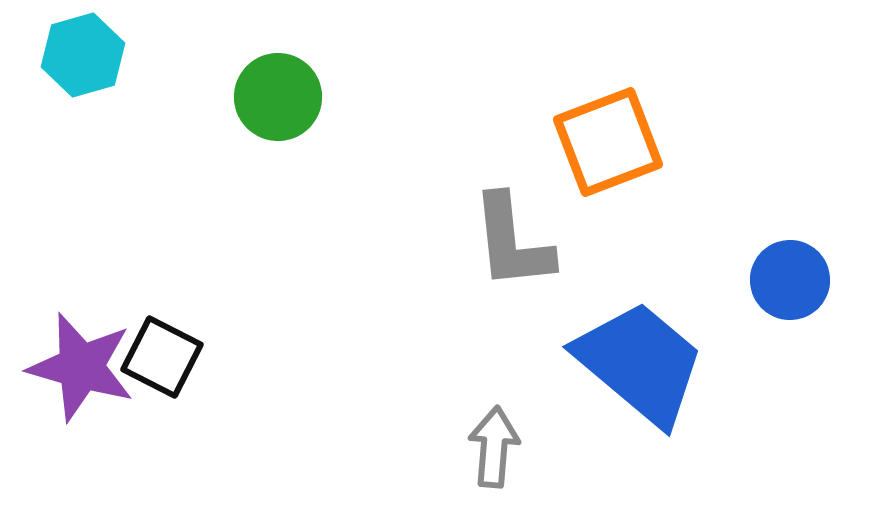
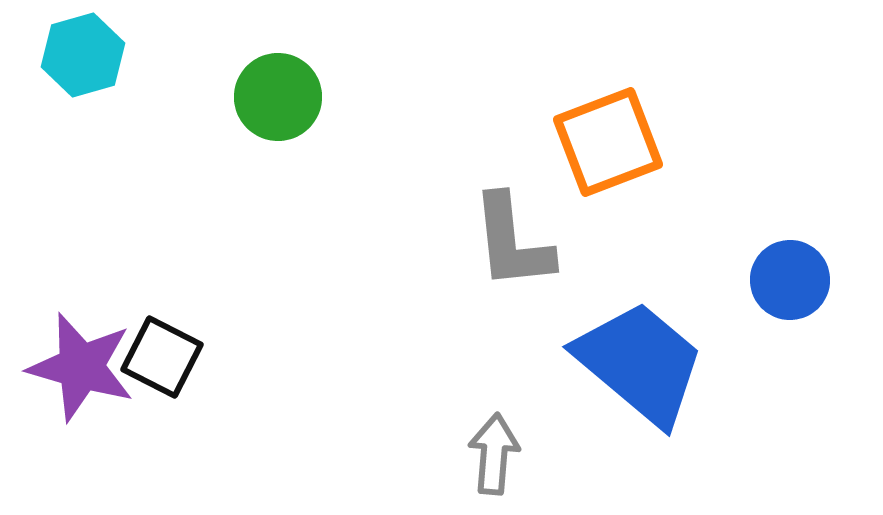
gray arrow: moved 7 px down
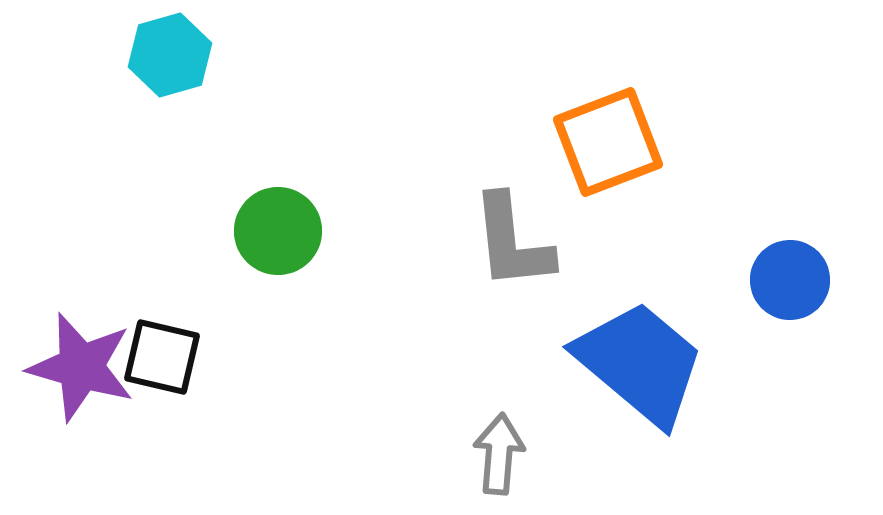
cyan hexagon: moved 87 px right
green circle: moved 134 px down
black square: rotated 14 degrees counterclockwise
gray arrow: moved 5 px right
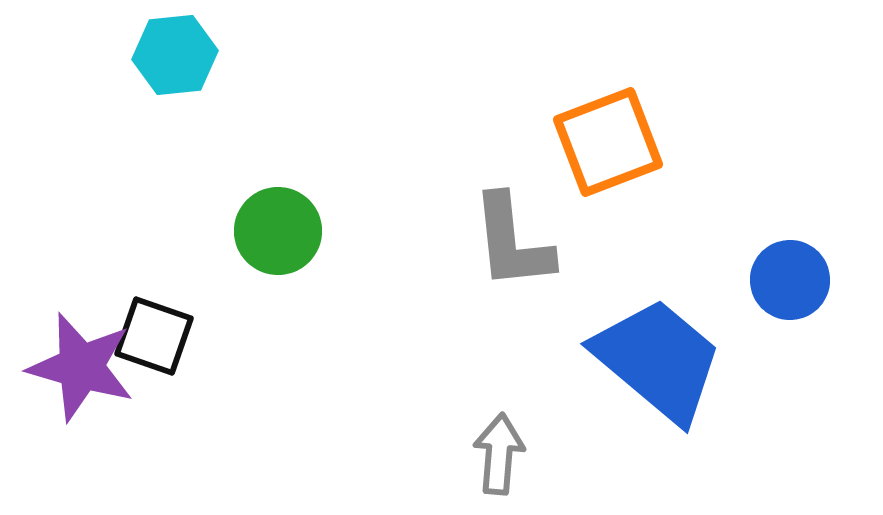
cyan hexagon: moved 5 px right; rotated 10 degrees clockwise
black square: moved 8 px left, 21 px up; rotated 6 degrees clockwise
blue trapezoid: moved 18 px right, 3 px up
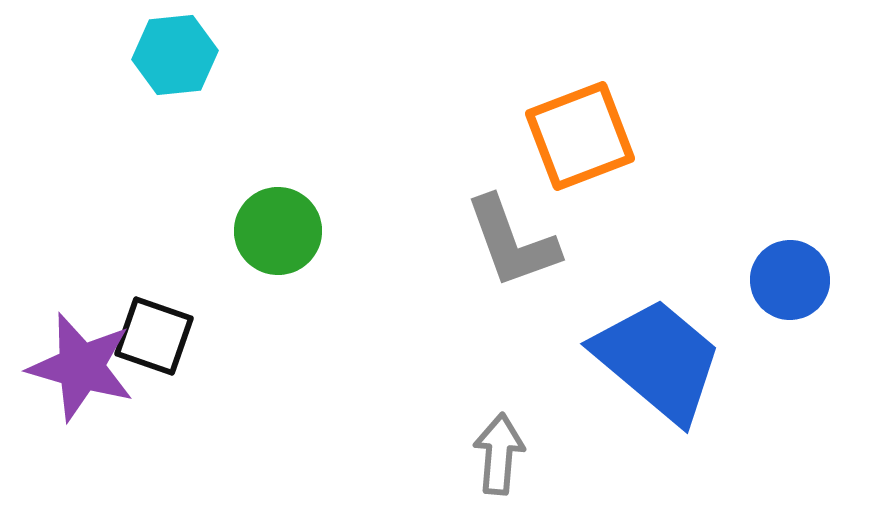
orange square: moved 28 px left, 6 px up
gray L-shape: rotated 14 degrees counterclockwise
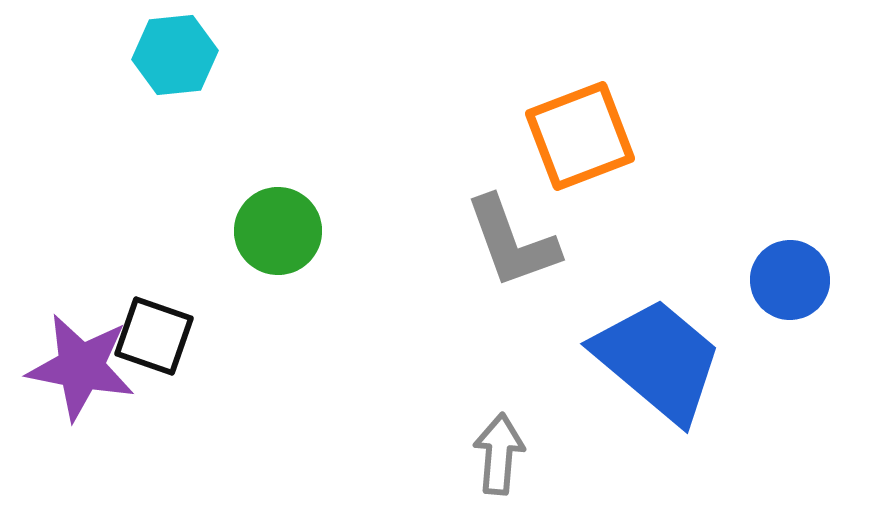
purple star: rotated 5 degrees counterclockwise
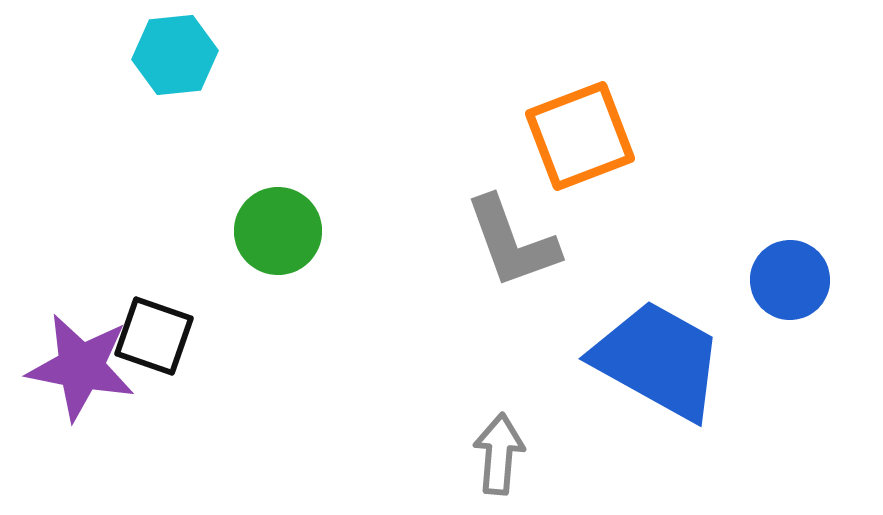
blue trapezoid: rotated 11 degrees counterclockwise
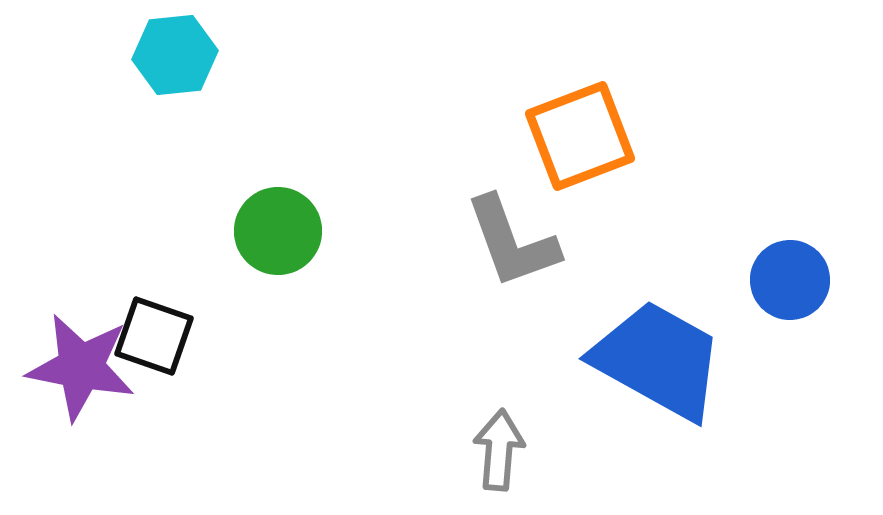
gray arrow: moved 4 px up
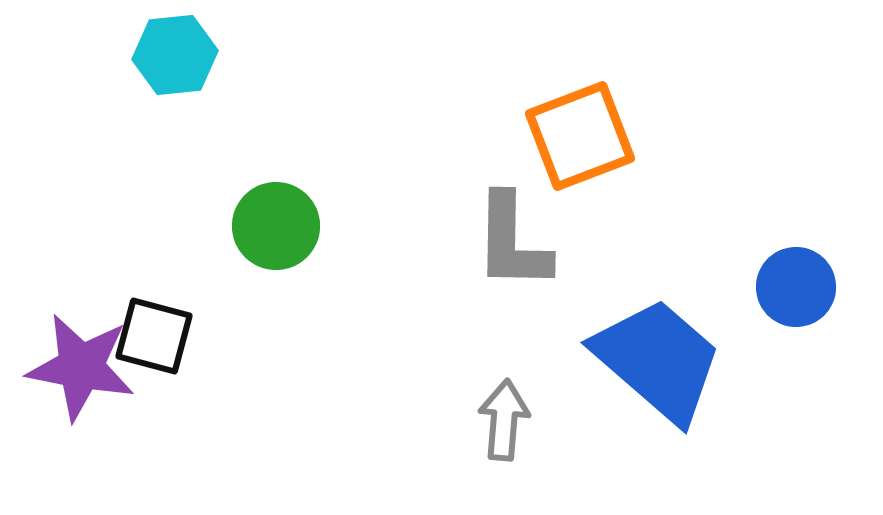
green circle: moved 2 px left, 5 px up
gray L-shape: rotated 21 degrees clockwise
blue circle: moved 6 px right, 7 px down
black square: rotated 4 degrees counterclockwise
blue trapezoid: rotated 12 degrees clockwise
gray arrow: moved 5 px right, 30 px up
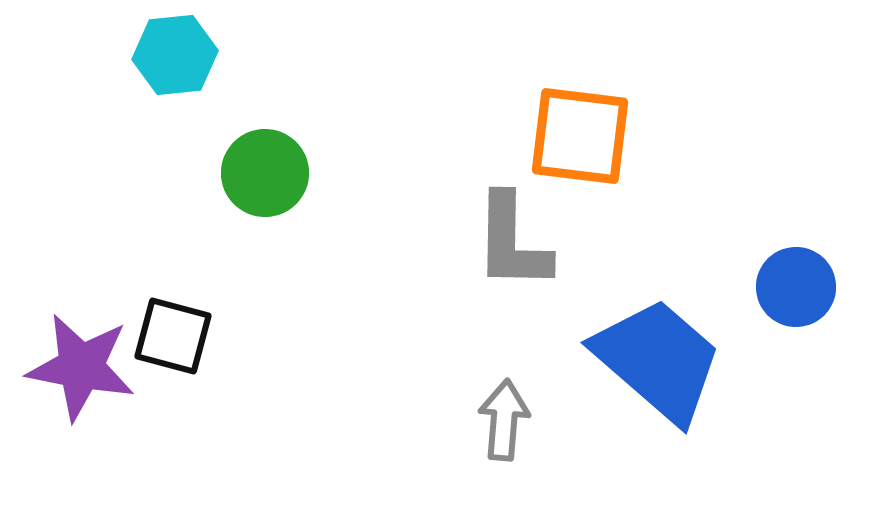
orange square: rotated 28 degrees clockwise
green circle: moved 11 px left, 53 px up
black square: moved 19 px right
